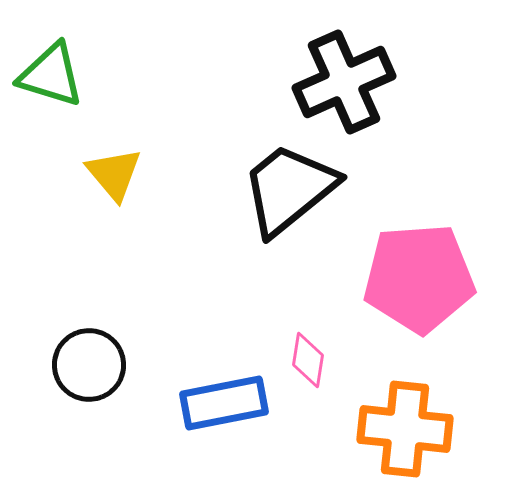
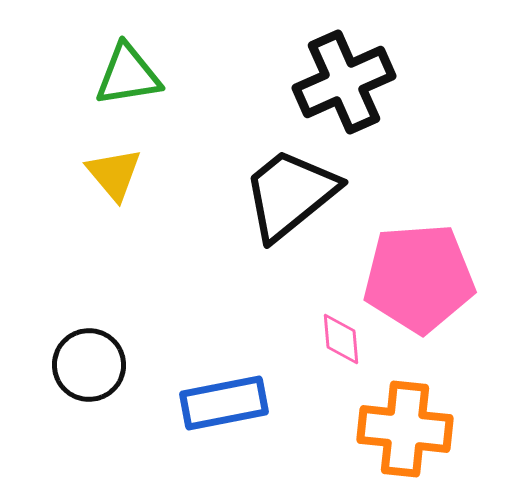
green triangle: moved 77 px right; rotated 26 degrees counterclockwise
black trapezoid: moved 1 px right, 5 px down
pink diamond: moved 33 px right, 21 px up; rotated 14 degrees counterclockwise
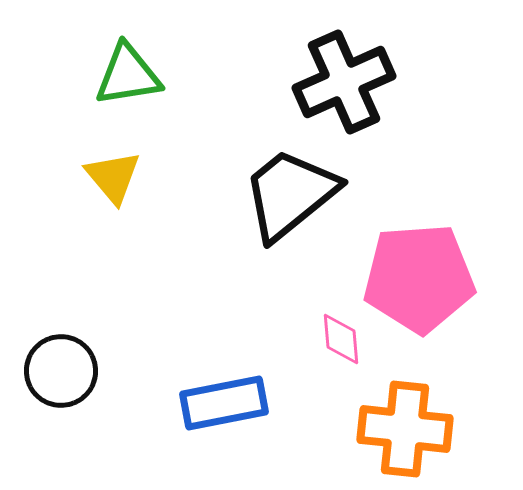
yellow triangle: moved 1 px left, 3 px down
black circle: moved 28 px left, 6 px down
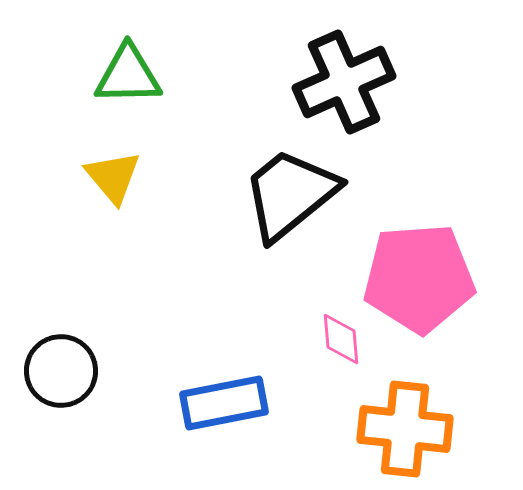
green triangle: rotated 8 degrees clockwise
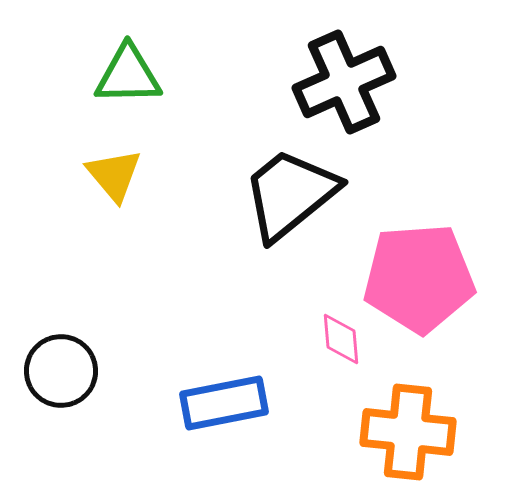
yellow triangle: moved 1 px right, 2 px up
orange cross: moved 3 px right, 3 px down
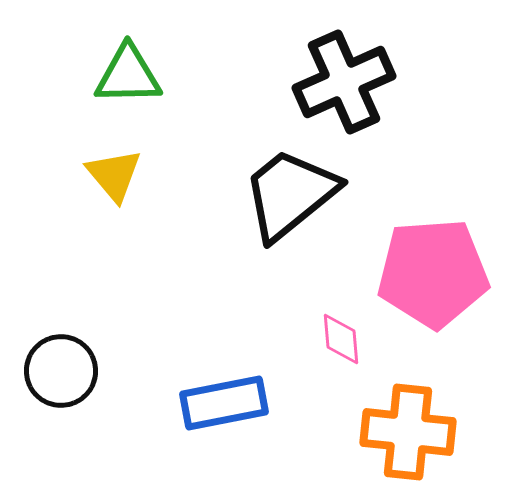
pink pentagon: moved 14 px right, 5 px up
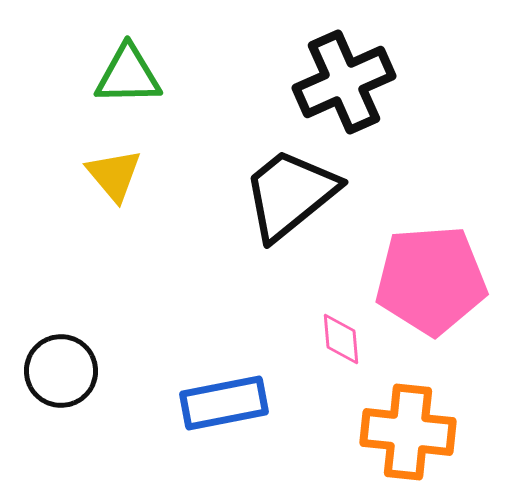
pink pentagon: moved 2 px left, 7 px down
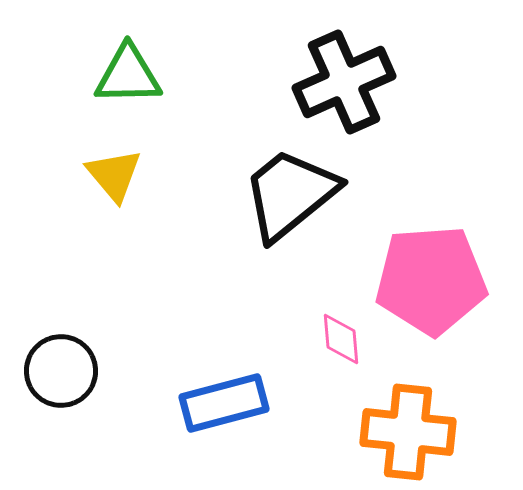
blue rectangle: rotated 4 degrees counterclockwise
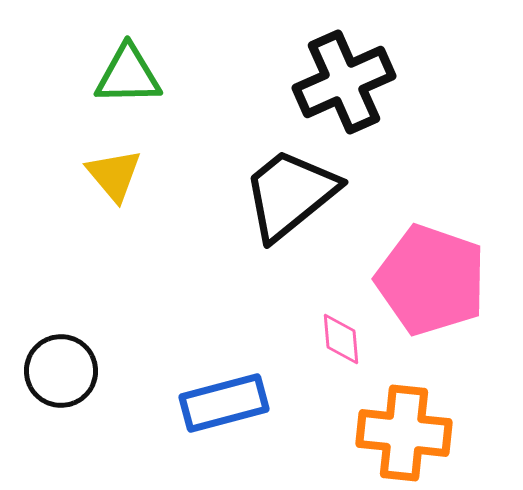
pink pentagon: rotated 23 degrees clockwise
orange cross: moved 4 px left, 1 px down
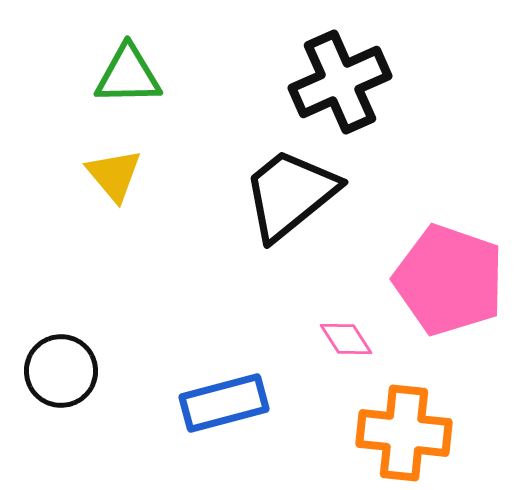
black cross: moved 4 px left
pink pentagon: moved 18 px right
pink diamond: moved 5 px right; rotated 28 degrees counterclockwise
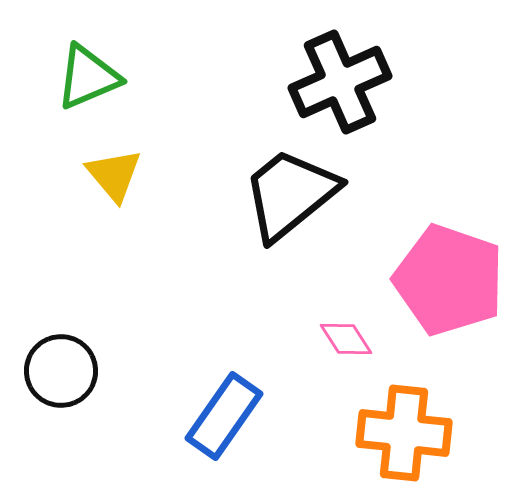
green triangle: moved 40 px left, 2 px down; rotated 22 degrees counterclockwise
blue rectangle: moved 13 px down; rotated 40 degrees counterclockwise
